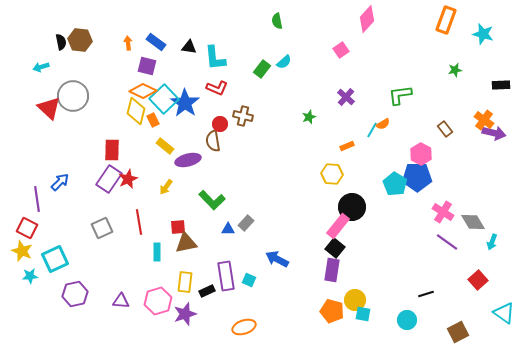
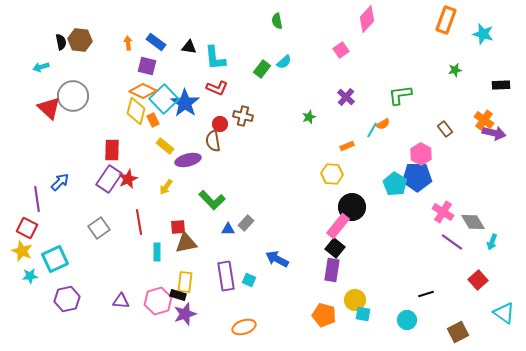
gray square at (102, 228): moved 3 px left; rotated 10 degrees counterclockwise
purple line at (447, 242): moved 5 px right
black rectangle at (207, 291): moved 29 px left, 4 px down; rotated 42 degrees clockwise
purple hexagon at (75, 294): moved 8 px left, 5 px down
orange pentagon at (332, 311): moved 8 px left, 4 px down
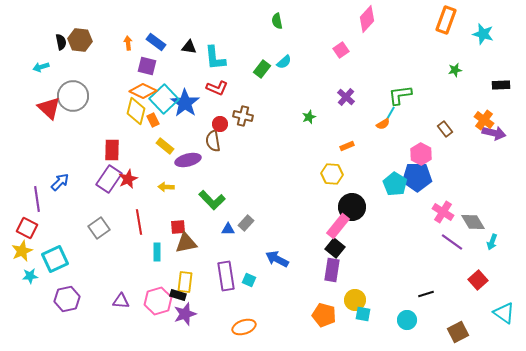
cyan line at (372, 130): moved 18 px right, 16 px up
yellow arrow at (166, 187): rotated 56 degrees clockwise
yellow star at (22, 251): rotated 25 degrees clockwise
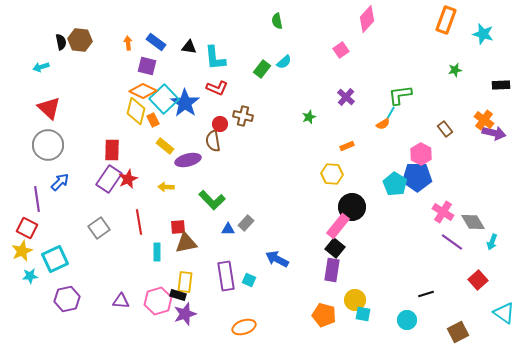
gray circle at (73, 96): moved 25 px left, 49 px down
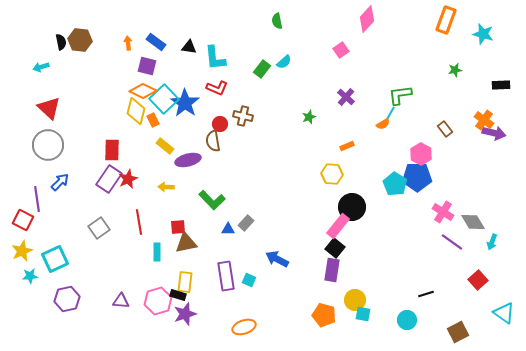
red square at (27, 228): moved 4 px left, 8 px up
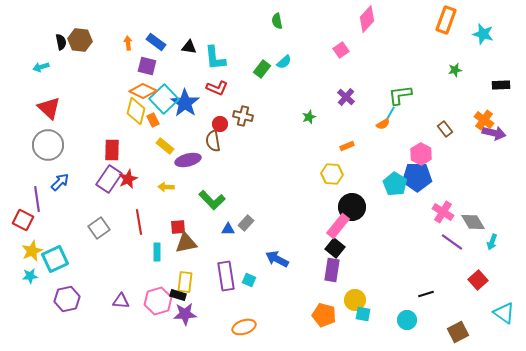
yellow star at (22, 251): moved 10 px right
purple star at (185, 314): rotated 15 degrees clockwise
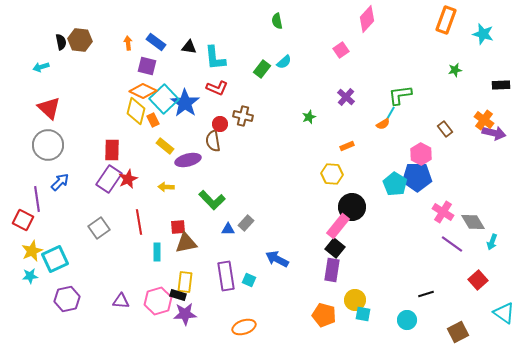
purple line at (452, 242): moved 2 px down
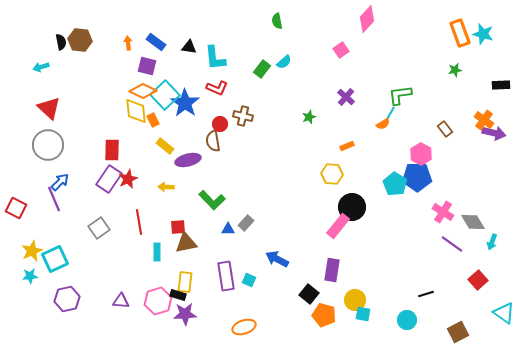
orange rectangle at (446, 20): moved 14 px right, 13 px down; rotated 40 degrees counterclockwise
cyan square at (164, 99): moved 1 px right, 4 px up
yellow diamond at (136, 111): rotated 20 degrees counterclockwise
purple line at (37, 199): moved 17 px right; rotated 15 degrees counterclockwise
red square at (23, 220): moved 7 px left, 12 px up
black square at (335, 248): moved 26 px left, 46 px down
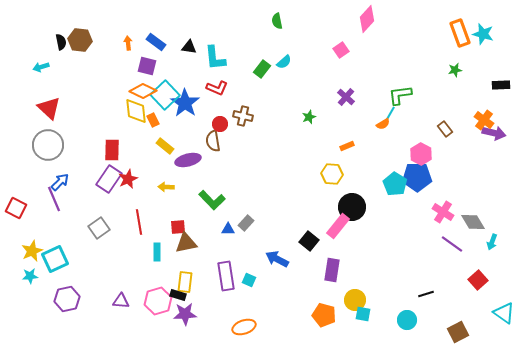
black square at (309, 294): moved 53 px up
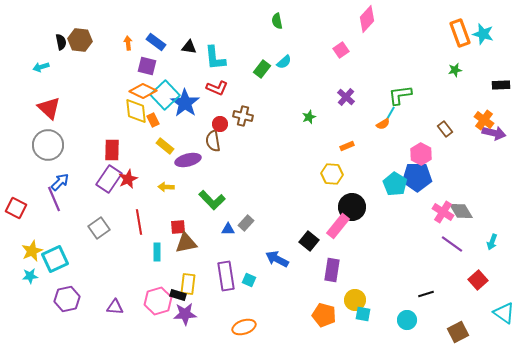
gray diamond at (473, 222): moved 12 px left, 11 px up
yellow rectangle at (185, 282): moved 3 px right, 2 px down
purple triangle at (121, 301): moved 6 px left, 6 px down
